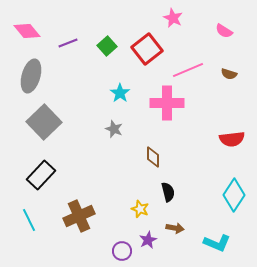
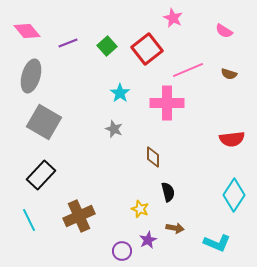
gray square: rotated 16 degrees counterclockwise
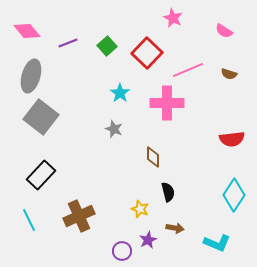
red square: moved 4 px down; rotated 8 degrees counterclockwise
gray square: moved 3 px left, 5 px up; rotated 8 degrees clockwise
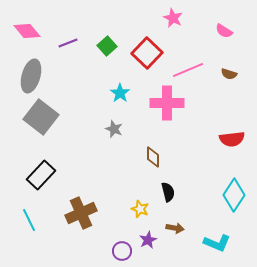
brown cross: moved 2 px right, 3 px up
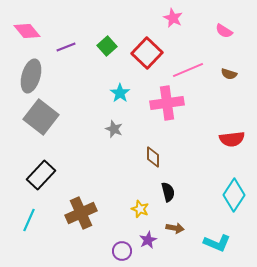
purple line: moved 2 px left, 4 px down
pink cross: rotated 8 degrees counterclockwise
cyan line: rotated 50 degrees clockwise
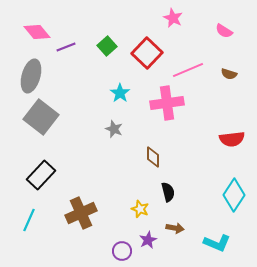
pink diamond: moved 10 px right, 1 px down
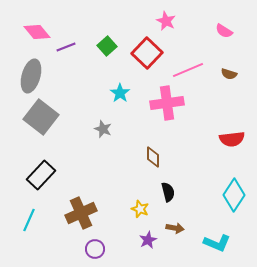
pink star: moved 7 px left, 3 px down
gray star: moved 11 px left
purple circle: moved 27 px left, 2 px up
